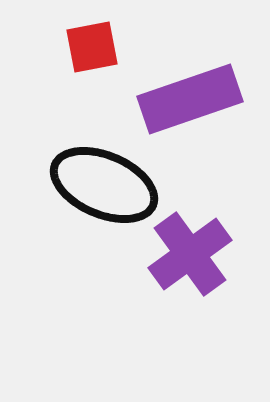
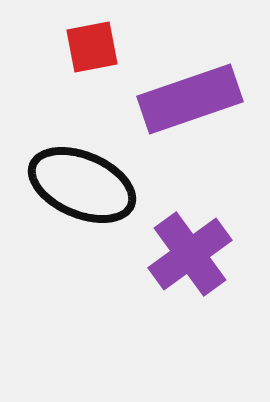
black ellipse: moved 22 px left
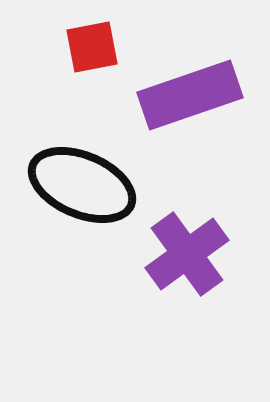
purple rectangle: moved 4 px up
purple cross: moved 3 px left
